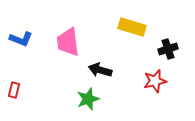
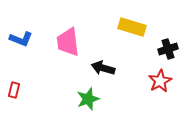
black arrow: moved 3 px right, 2 px up
red star: moved 5 px right; rotated 15 degrees counterclockwise
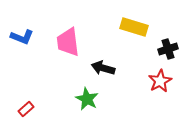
yellow rectangle: moved 2 px right
blue L-shape: moved 1 px right, 2 px up
red rectangle: moved 12 px right, 19 px down; rotated 35 degrees clockwise
green star: moved 1 px left; rotated 25 degrees counterclockwise
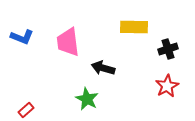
yellow rectangle: rotated 16 degrees counterclockwise
red star: moved 7 px right, 5 px down
red rectangle: moved 1 px down
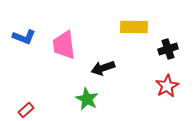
blue L-shape: moved 2 px right
pink trapezoid: moved 4 px left, 3 px down
black arrow: rotated 35 degrees counterclockwise
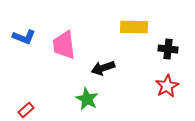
black cross: rotated 24 degrees clockwise
